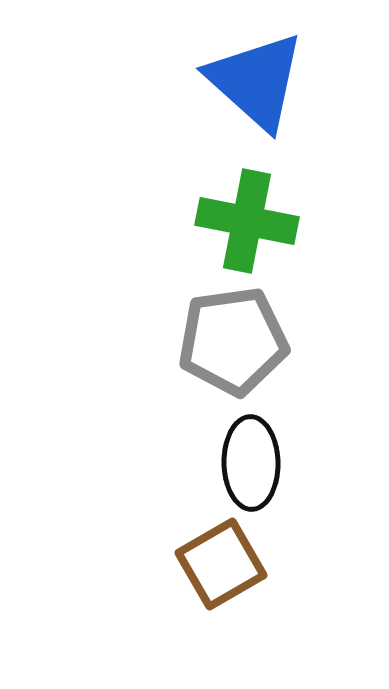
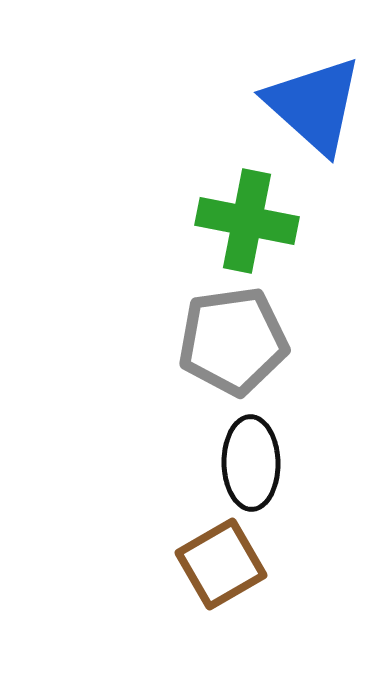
blue triangle: moved 58 px right, 24 px down
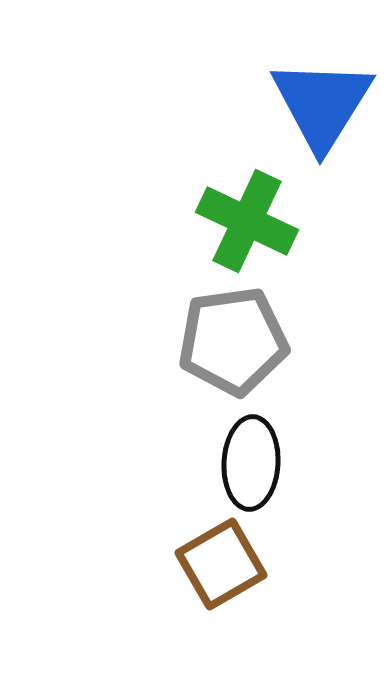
blue triangle: moved 8 px right, 1 px up; rotated 20 degrees clockwise
green cross: rotated 14 degrees clockwise
black ellipse: rotated 4 degrees clockwise
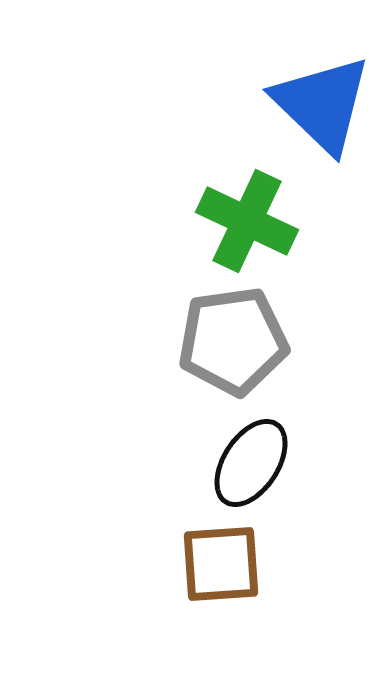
blue triangle: rotated 18 degrees counterclockwise
black ellipse: rotated 30 degrees clockwise
brown square: rotated 26 degrees clockwise
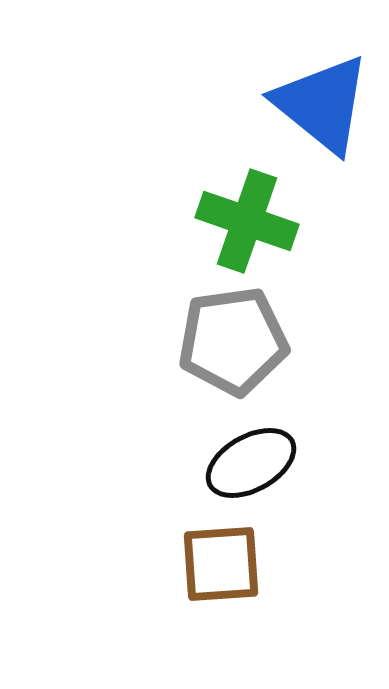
blue triangle: rotated 5 degrees counterclockwise
green cross: rotated 6 degrees counterclockwise
black ellipse: rotated 28 degrees clockwise
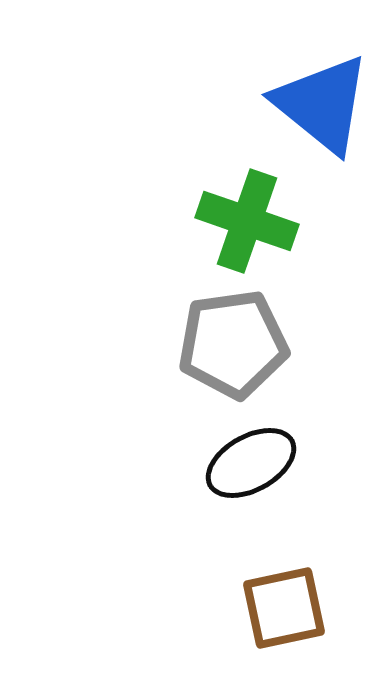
gray pentagon: moved 3 px down
brown square: moved 63 px right, 44 px down; rotated 8 degrees counterclockwise
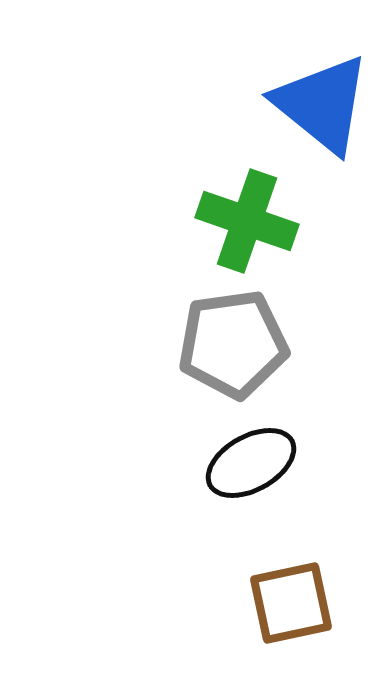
brown square: moved 7 px right, 5 px up
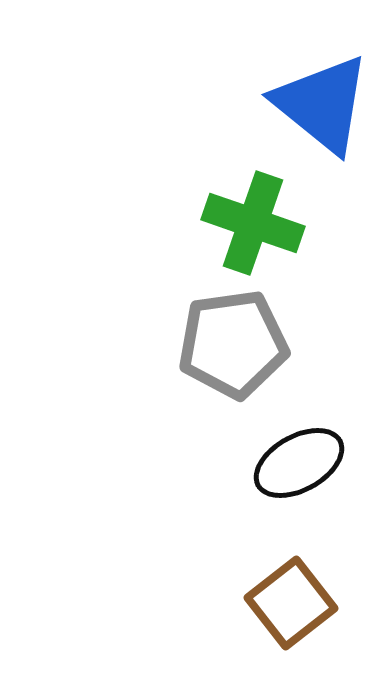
green cross: moved 6 px right, 2 px down
black ellipse: moved 48 px right
brown square: rotated 26 degrees counterclockwise
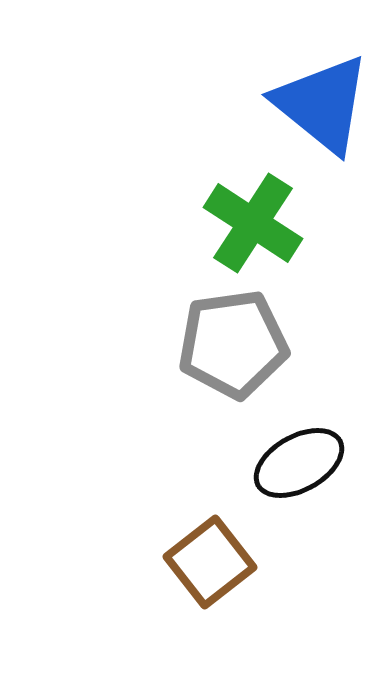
green cross: rotated 14 degrees clockwise
brown square: moved 81 px left, 41 px up
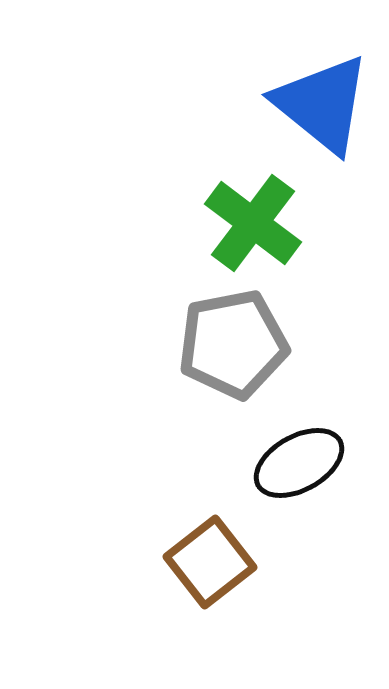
green cross: rotated 4 degrees clockwise
gray pentagon: rotated 3 degrees counterclockwise
